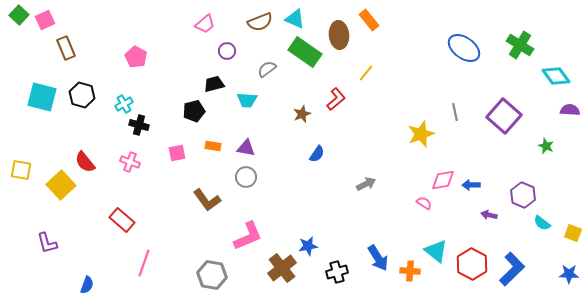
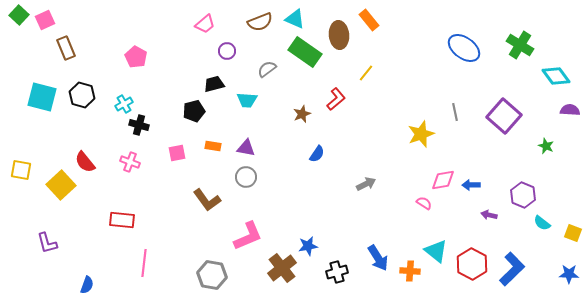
red rectangle at (122, 220): rotated 35 degrees counterclockwise
pink line at (144, 263): rotated 12 degrees counterclockwise
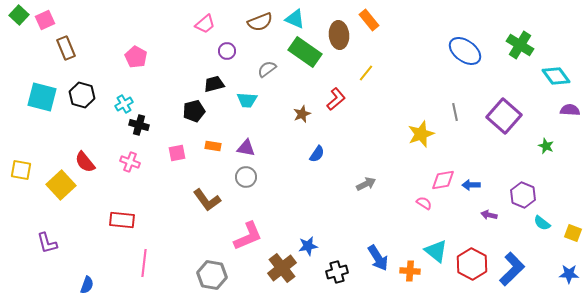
blue ellipse at (464, 48): moved 1 px right, 3 px down
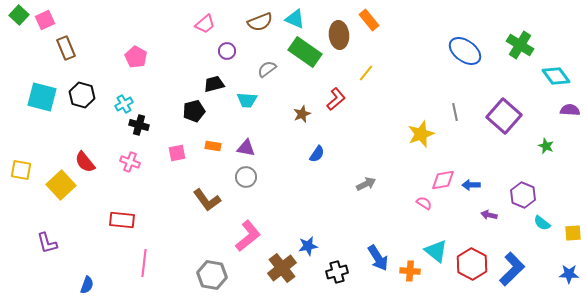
yellow square at (573, 233): rotated 24 degrees counterclockwise
pink L-shape at (248, 236): rotated 16 degrees counterclockwise
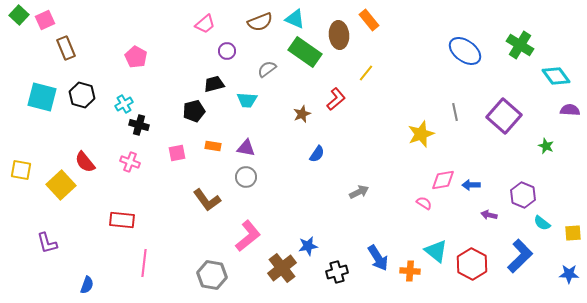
gray arrow at (366, 184): moved 7 px left, 8 px down
blue L-shape at (512, 269): moved 8 px right, 13 px up
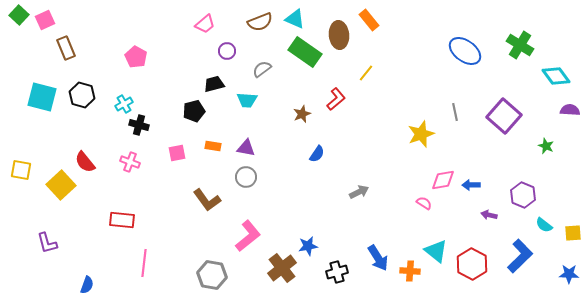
gray semicircle at (267, 69): moved 5 px left
cyan semicircle at (542, 223): moved 2 px right, 2 px down
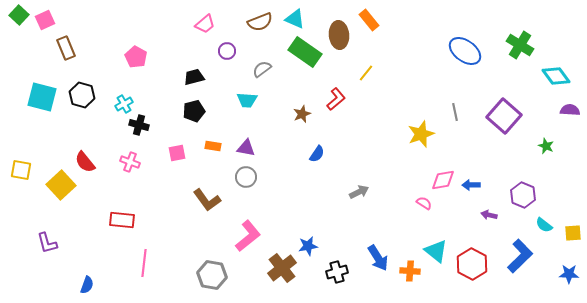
black trapezoid at (214, 84): moved 20 px left, 7 px up
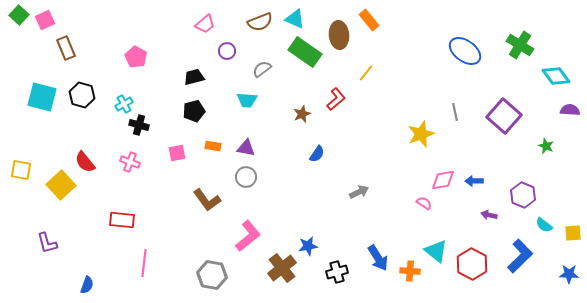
blue arrow at (471, 185): moved 3 px right, 4 px up
